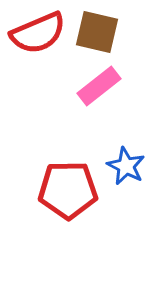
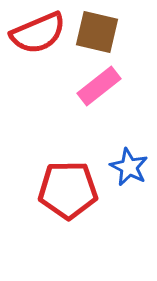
blue star: moved 3 px right, 1 px down
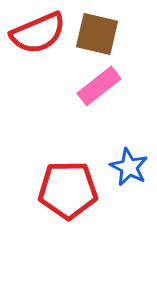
brown square: moved 2 px down
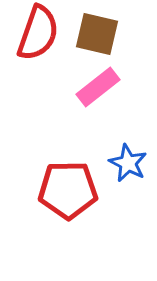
red semicircle: rotated 48 degrees counterclockwise
pink rectangle: moved 1 px left, 1 px down
blue star: moved 1 px left, 4 px up
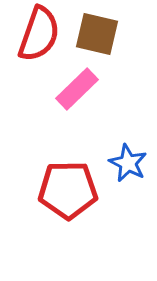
red semicircle: moved 1 px right, 1 px down
pink rectangle: moved 21 px left, 2 px down; rotated 6 degrees counterclockwise
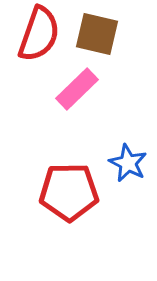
red pentagon: moved 1 px right, 2 px down
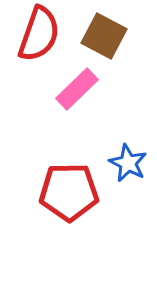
brown square: moved 7 px right, 2 px down; rotated 15 degrees clockwise
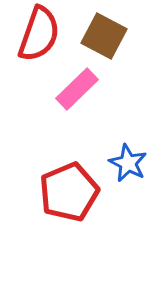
red pentagon: rotated 22 degrees counterclockwise
